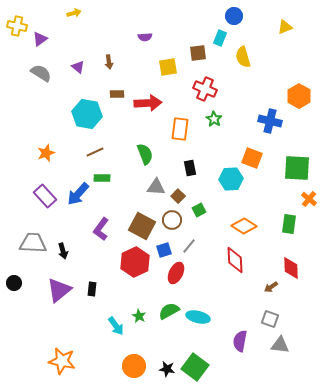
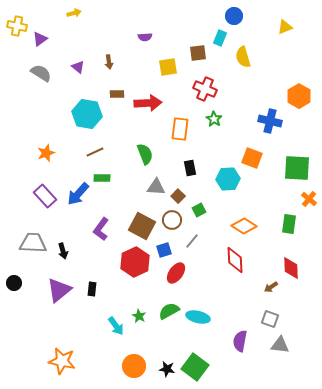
cyan hexagon at (231, 179): moved 3 px left
gray line at (189, 246): moved 3 px right, 5 px up
red ellipse at (176, 273): rotated 10 degrees clockwise
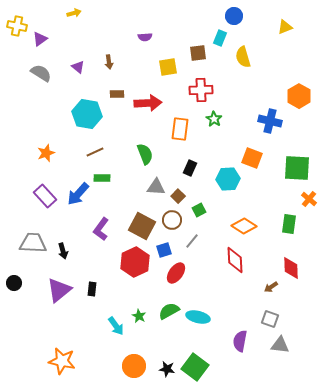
red cross at (205, 89): moved 4 px left, 1 px down; rotated 25 degrees counterclockwise
black rectangle at (190, 168): rotated 35 degrees clockwise
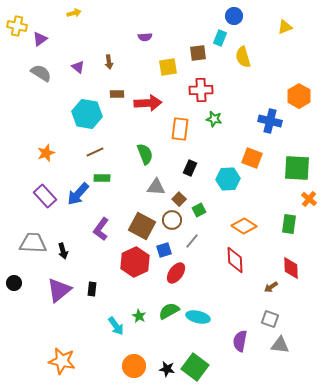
green star at (214, 119): rotated 21 degrees counterclockwise
brown square at (178, 196): moved 1 px right, 3 px down
